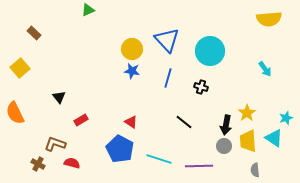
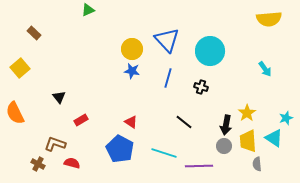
cyan line: moved 5 px right, 6 px up
gray semicircle: moved 2 px right, 6 px up
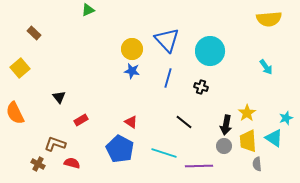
cyan arrow: moved 1 px right, 2 px up
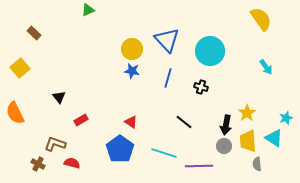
yellow semicircle: moved 8 px left; rotated 120 degrees counterclockwise
blue pentagon: rotated 8 degrees clockwise
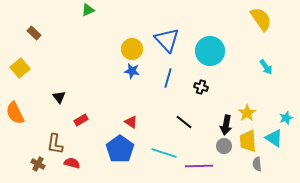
brown L-shape: rotated 100 degrees counterclockwise
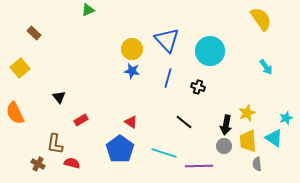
black cross: moved 3 px left
yellow star: rotated 12 degrees clockwise
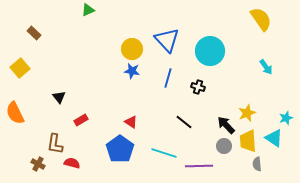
black arrow: rotated 126 degrees clockwise
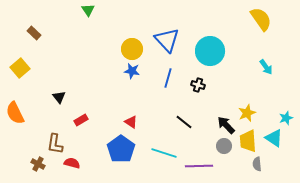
green triangle: rotated 40 degrees counterclockwise
black cross: moved 2 px up
blue pentagon: moved 1 px right
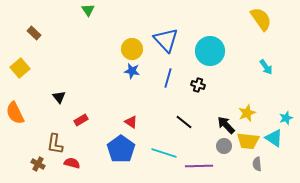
blue triangle: moved 1 px left
yellow trapezoid: rotated 80 degrees counterclockwise
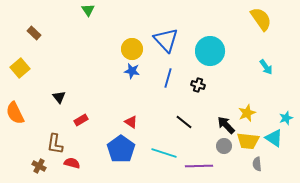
brown cross: moved 1 px right, 2 px down
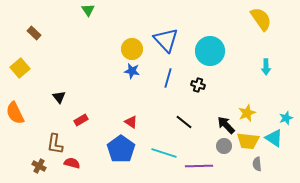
cyan arrow: rotated 35 degrees clockwise
